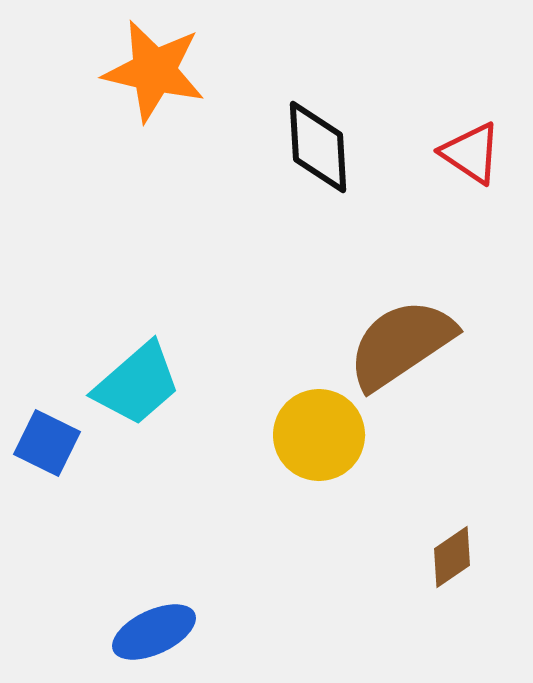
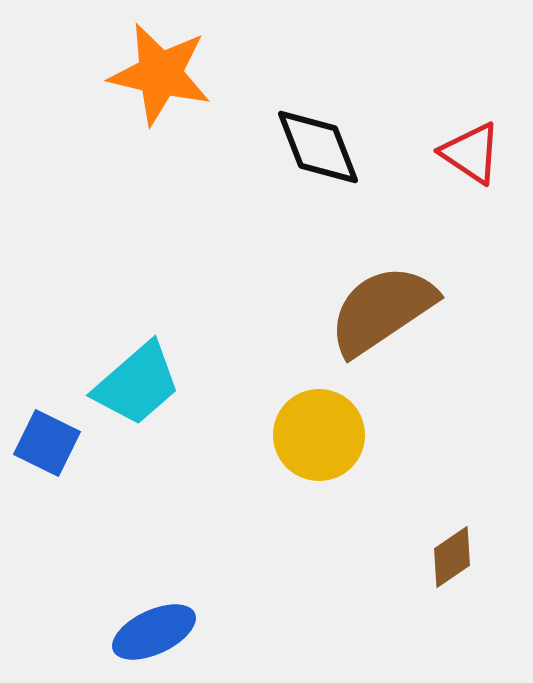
orange star: moved 6 px right, 3 px down
black diamond: rotated 18 degrees counterclockwise
brown semicircle: moved 19 px left, 34 px up
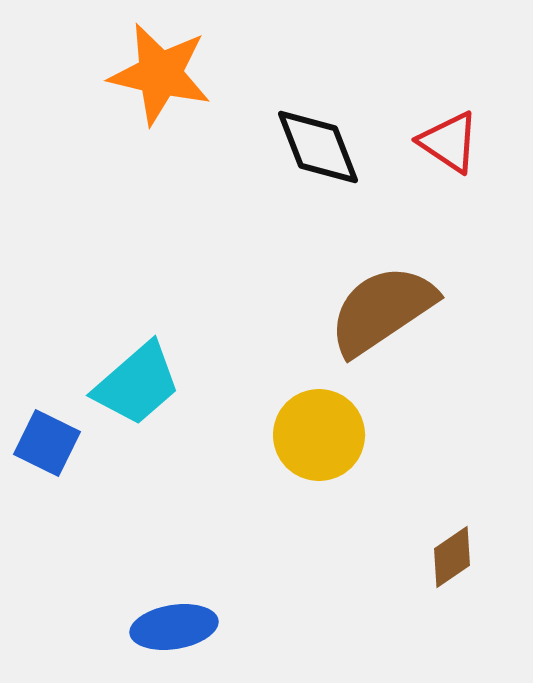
red triangle: moved 22 px left, 11 px up
blue ellipse: moved 20 px right, 5 px up; rotated 16 degrees clockwise
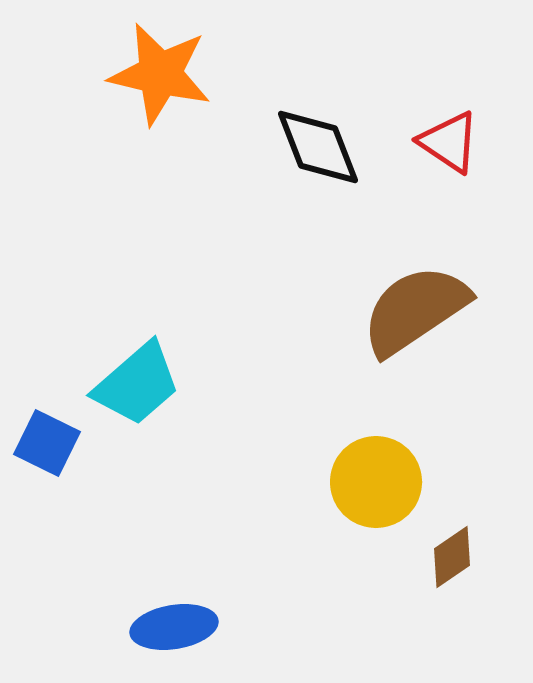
brown semicircle: moved 33 px right
yellow circle: moved 57 px right, 47 px down
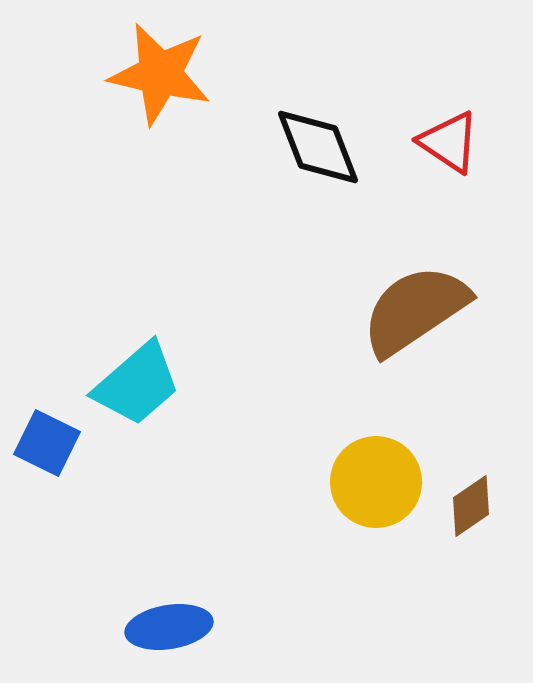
brown diamond: moved 19 px right, 51 px up
blue ellipse: moved 5 px left
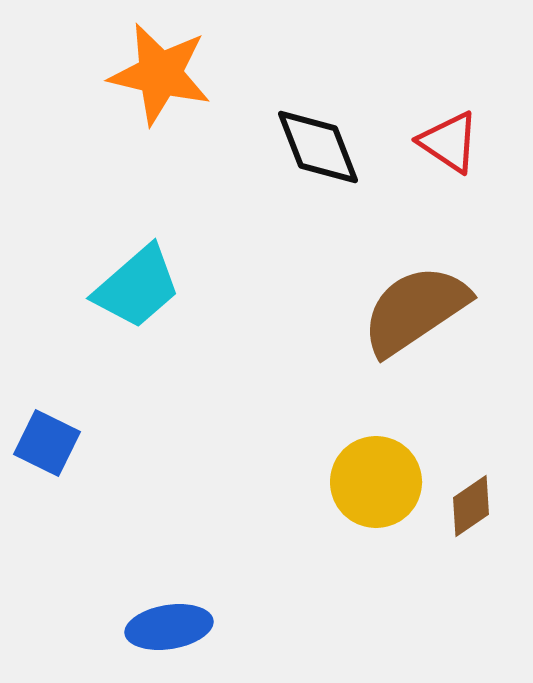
cyan trapezoid: moved 97 px up
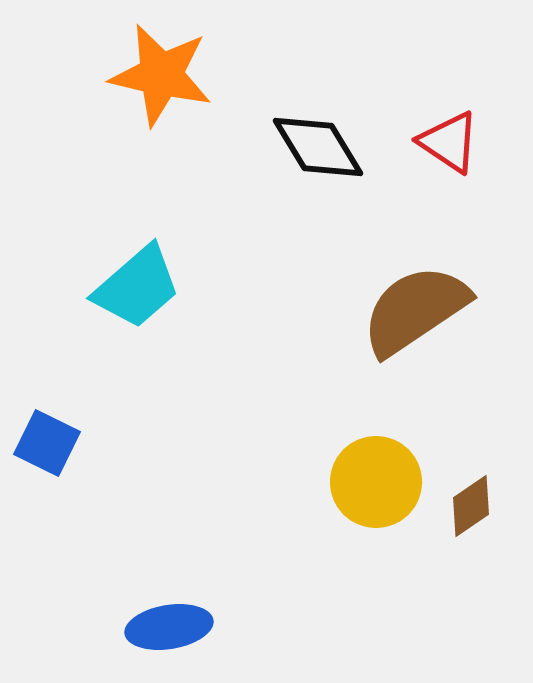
orange star: moved 1 px right, 1 px down
black diamond: rotated 10 degrees counterclockwise
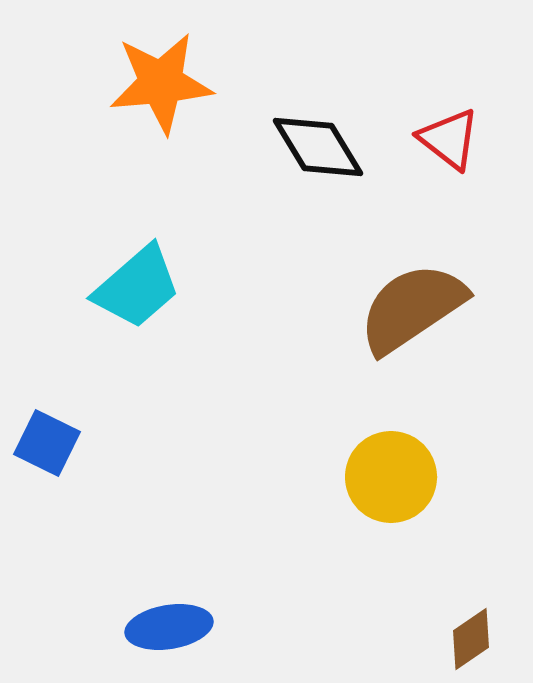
orange star: moved 8 px down; rotated 18 degrees counterclockwise
red triangle: moved 3 px up; rotated 4 degrees clockwise
brown semicircle: moved 3 px left, 2 px up
yellow circle: moved 15 px right, 5 px up
brown diamond: moved 133 px down
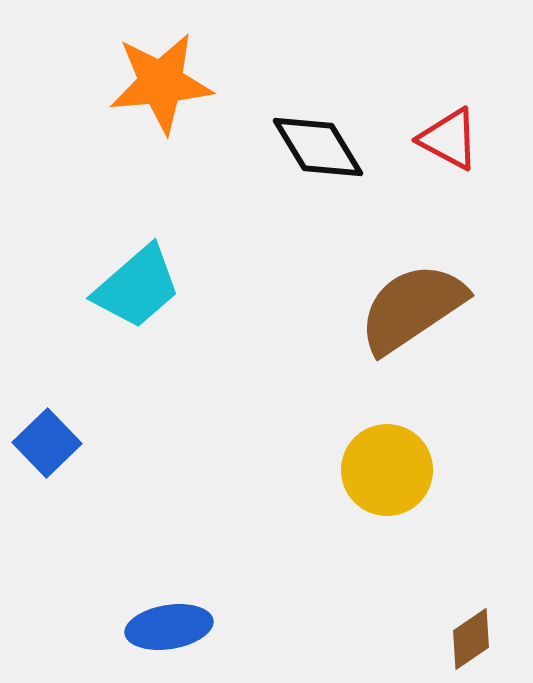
red triangle: rotated 10 degrees counterclockwise
blue square: rotated 20 degrees clockwise
yellow circle: moved 4 px left, 7 px up
